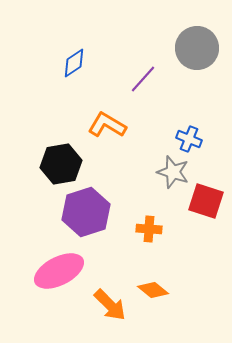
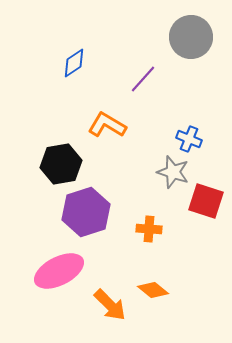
gray circle: moved 6 px left, 11 px up
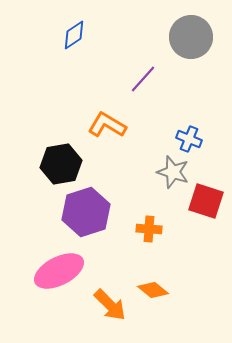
blue diamond: moved 28 px up
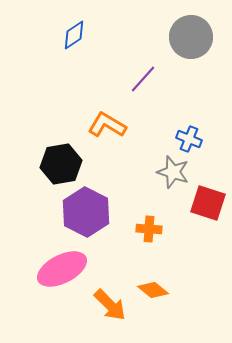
red square: moved 2 px right, 2 px down
purple hexagon: rotated 15 degrees counterclockwise
pink ellipse: moved 3 px right, 2 px up
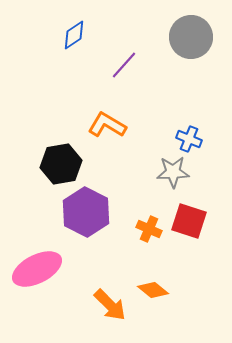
purple line: moved 19 px left, 14 px up
gray star: rotated 20 degrees counterclockwise
red square: moved 19 px left, 18 px down
orange cross: rotated 20 degrees clockwise
pink ellipse: moved 25 px left
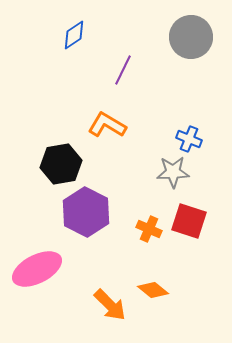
purple line: moved 1 px left, 5 px down; rotated 16 degrees counterclockwise
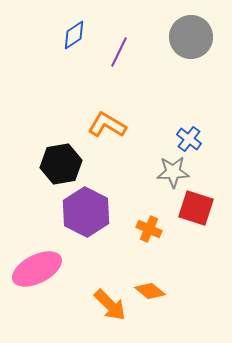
purple line: moved 4 px left, 18 px up
blue cross: rotated 15 degrees clockwise
red square: moved 7 px right, 13 px up
orange diamond: moved 3 px left, 1 px down
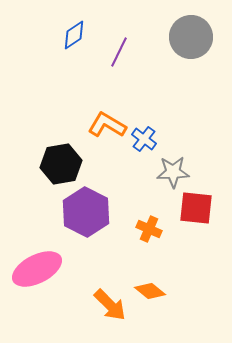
blue cross: moved 45 px left
red square: rotated 12 degrees counterclockwise
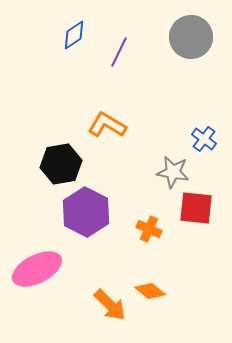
blue cross: moved 60 px right
gray star: rotated 12 degrees clockwise
